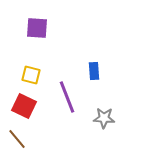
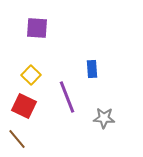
blue rectangle: moved 2 px left, 2 px up
yellow square: rotated 30 degrees clockwise
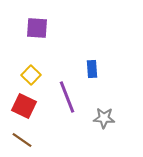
brown line: moved 5 px right, 1 px down; rotated 15 degrees counterclockwise
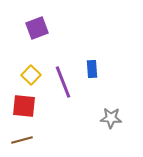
purple square: rotated 25 degrees counterclockwise
purple line: moved 4 px left, 15 px up
red square: rotated 20 degrees counterclockwise
gray star: moved 7 px right
brown line: rotated 50 degrees counterclockwise
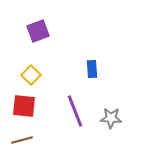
purple square: moved 1 px right, 3 px down
purple line: moved 12 px right, 29 px down
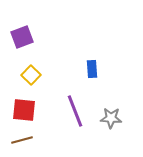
purple square: moved 16 px left, 6 px down
red square: moved 4 px down
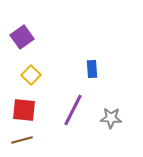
purple square: rotated 15 degrees counterclockwise
purple line: moved 2 px left, 1 px up; rotated 48 degrees clockwise
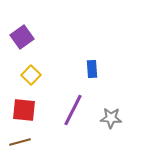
brown line: moved 2 px left, 2 px down
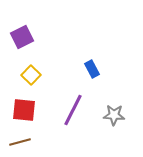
purple square: rotated 10 degrees clockwise
blue rectangle: rotated 24 degrees counterclockwise
gray star: moved 3 px right, 3 px up
